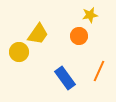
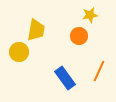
yellow trapezoid: moved 2 px left, 4 px up; rotated 25 degrees counterclockwise
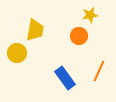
yellow trapezoid: moved 1 px left
yellow circle: moved 2 px left, 1 px down
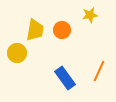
orange circle: moved 17 px left, 6 px up
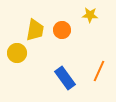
yellow star: rotated 14 degrees clockwise
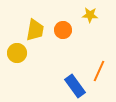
orange circle: moved 1 px right
blue rectangle: moved 10 px right, 8 px down
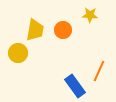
yellow circle: moved 1 px right
